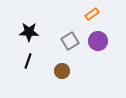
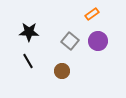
gray square: rotated 18 degrees counterclockwise
black line: rotated 49 degrees counterclockwise
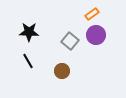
purple circle: moved 2 px left, 6 px up
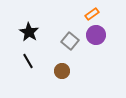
black star: rotated 30 degrees clockwise
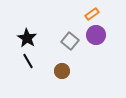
black star: moved 2 px left, 6 px down
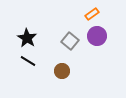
purple circle: moved 1 px right, 1 px down
black line: rotated 28 degrees counterclockwise
